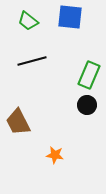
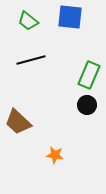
black line: moved 1 px left, 1 px up
brown trapezoid: rotated 20 degrees counterclockwise
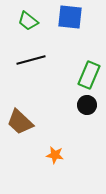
brown trapezoid: moved 2 px right
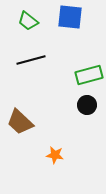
green rectangle: rotated 52 degrees clockwise
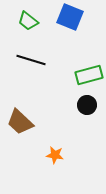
blue square: rotated 16 degrees clockwise
black line: rotated 32 degrees clockwise
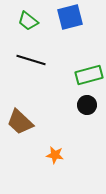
blue square: rotated 36 degrees counterclockwise
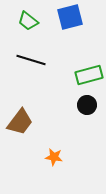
brown trapezoid: rotated 96 degrees counterclockwise
orange star: moved 1 px left, 2 px down
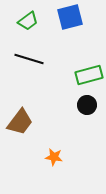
green trapezoid: rotated 75 degrees counterclockwise
black line: moved 2 px left, 1 px up
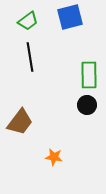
black line: moved 1 px right, 2 px up; rotated 64 degrees clockwise
green rectangle: rotated 76 degrees counterclockwise
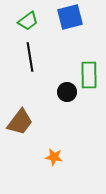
black circle: moved 20 px left, 13 px up
